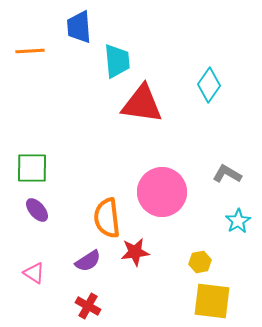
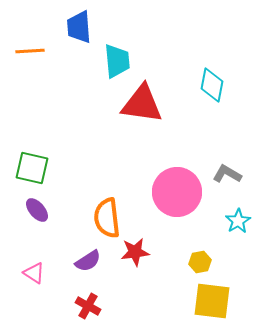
cyan diamond: moved 3 px right; rotated 24 degrees counterclockwise
green square: rotated 12 degrees clockwise
pink circle: moved 15 px right
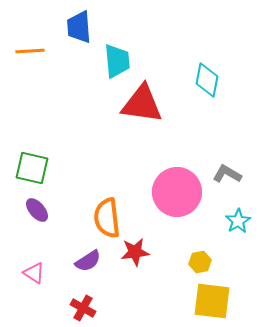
cyan diamond: moved 5 px left, 5 px up
red cross: moved 5 px left, 2 px down
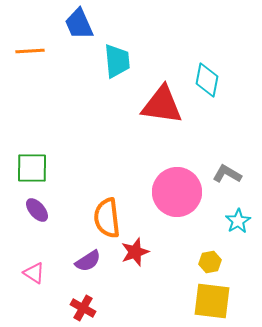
blue trapezoid: moved 3 px up; rotated 20 degrees counterclockwise
red triangle: moved 20 px right, 1 px down
green square: rotated 12 degrees counterclockwise
red star: rotated 12 degrees counterclockwise
yellow hexagon: moved 10 px right
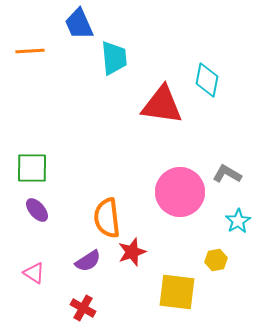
cyan trapezoid: moved 3 px left, 3 px up
pink circle: moved 3 px right
red star: moved 3 px left
yellow hexagon: moved 6 px right, 2 px up
yellow square: moved 35 px left, 9 px up
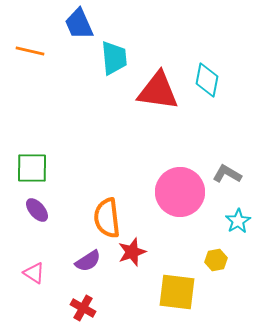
orange line: rotated 16 degrees clockwise
red triangle: moved 4 px left, 14 px up
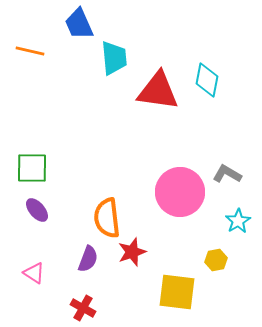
purple semicircle: moved 2 px up; rotated 36 degrees counterclockwise
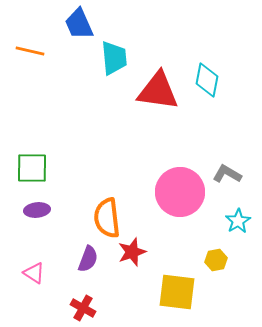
purple ellipse: rotated 55 degrees counterclockwise
